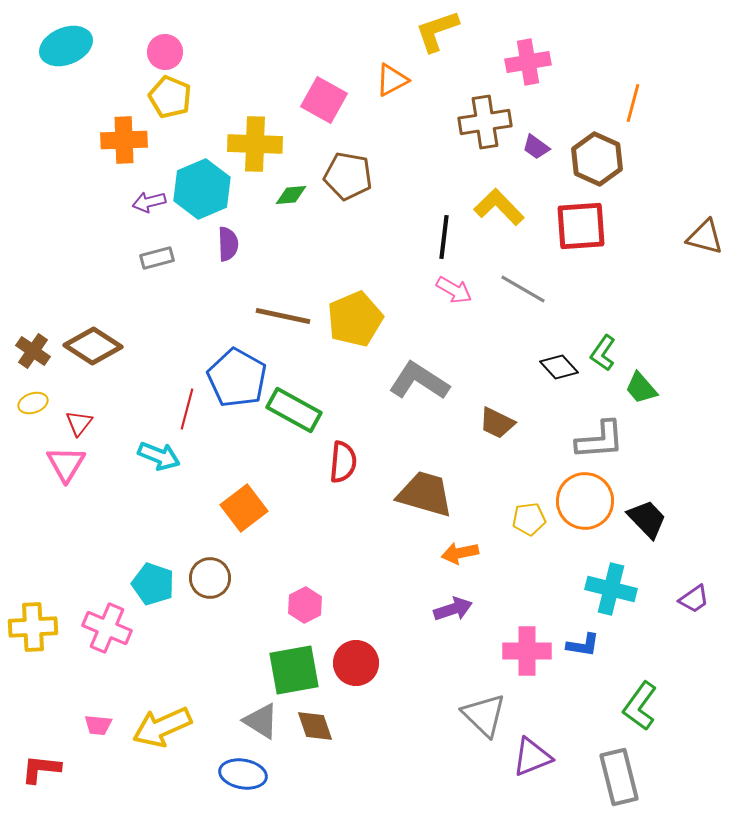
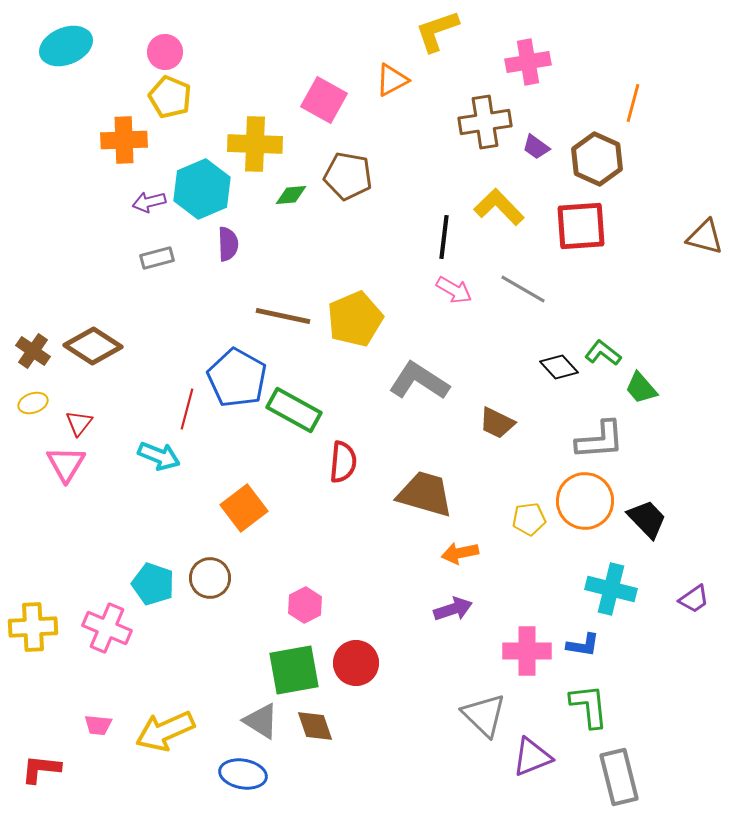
green L-shape at (603, 353): rotated 93 degrees clockwise
green L-shape at (640, 706): moved 51 px left; rotated 138 degrees clockwise
yellow arrow at (162, 727): moved 3 px right, 4 px down
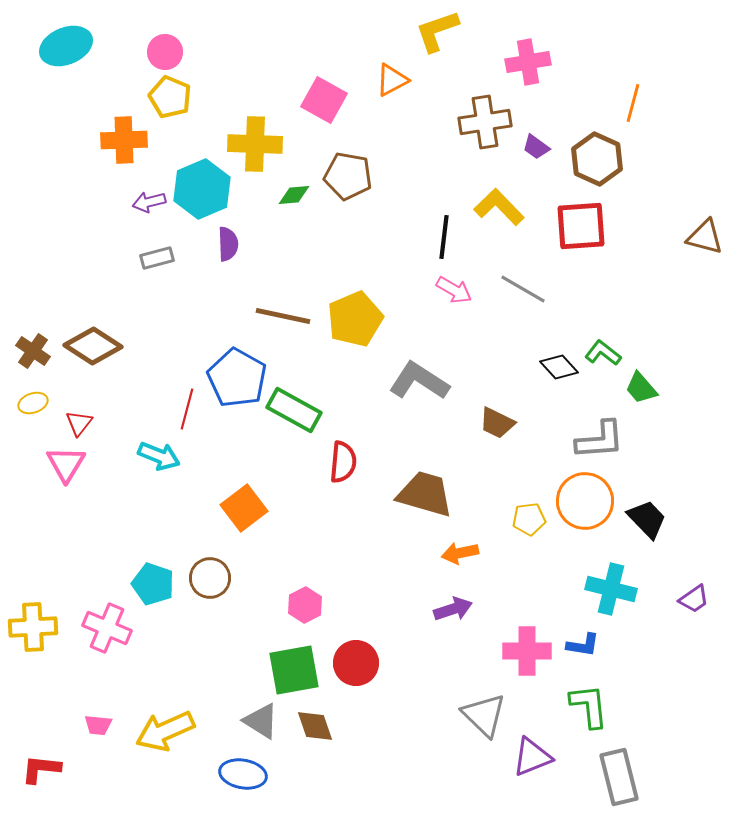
green diamond at (291, 195): moved 3 px right
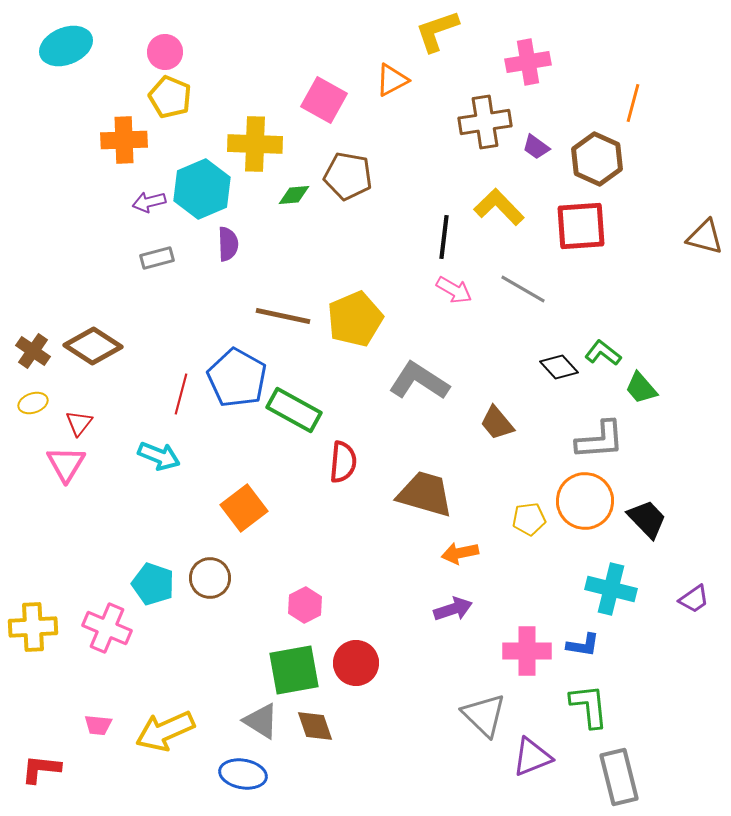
red line at (187, 409): moved 6 px left, 15 px up
brown trapezoid at (497, 423): rotated 24 degrees clockwise
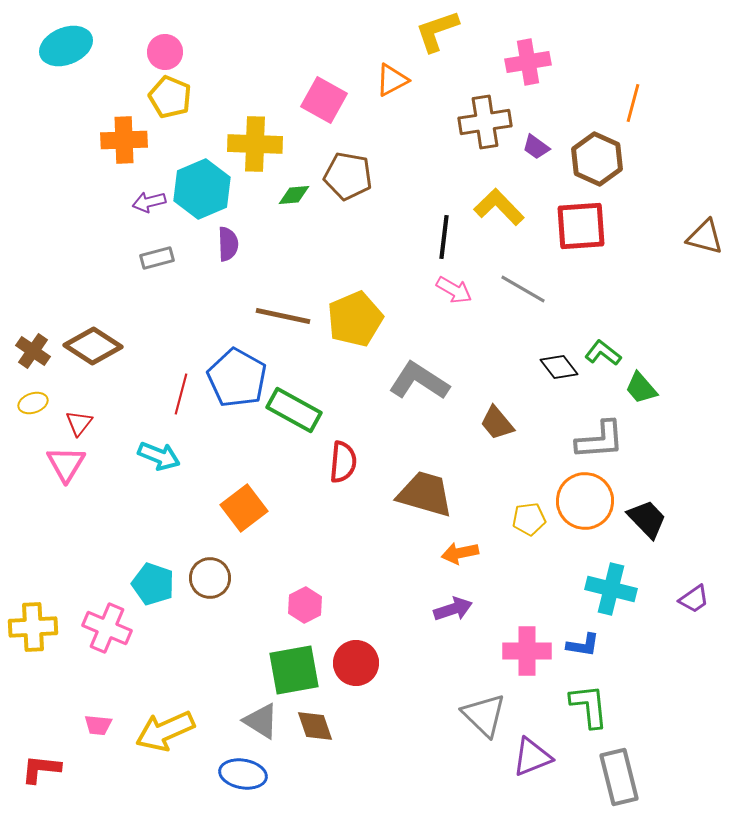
black diamond at (559, 367): rotated 6 degrees clockwise
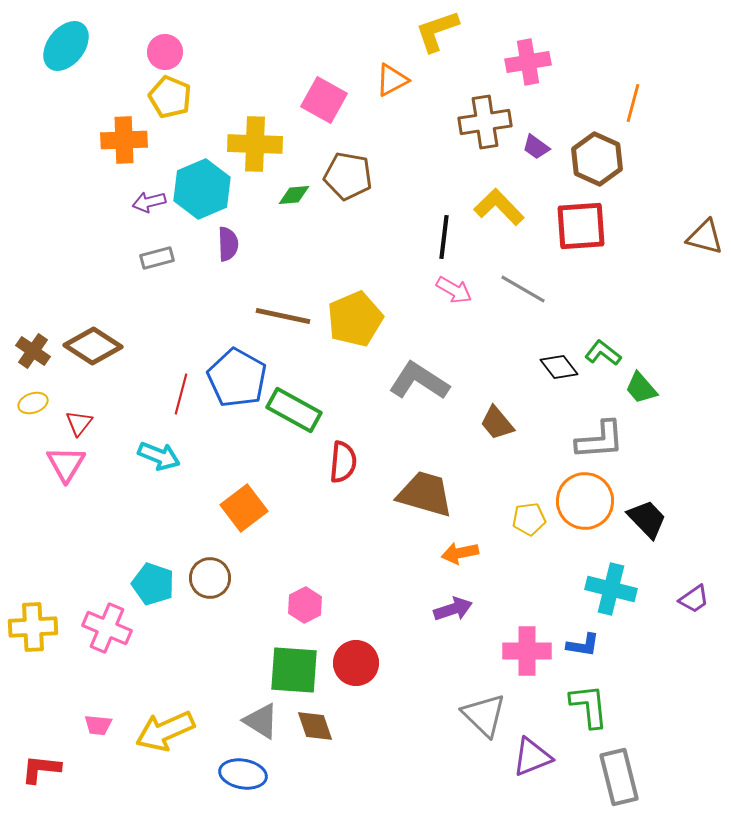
cyan ellipse at (66, 46): rotated 30 degrees counterclockwise
green square at (294, 670): rotated 14 degrees clockwise
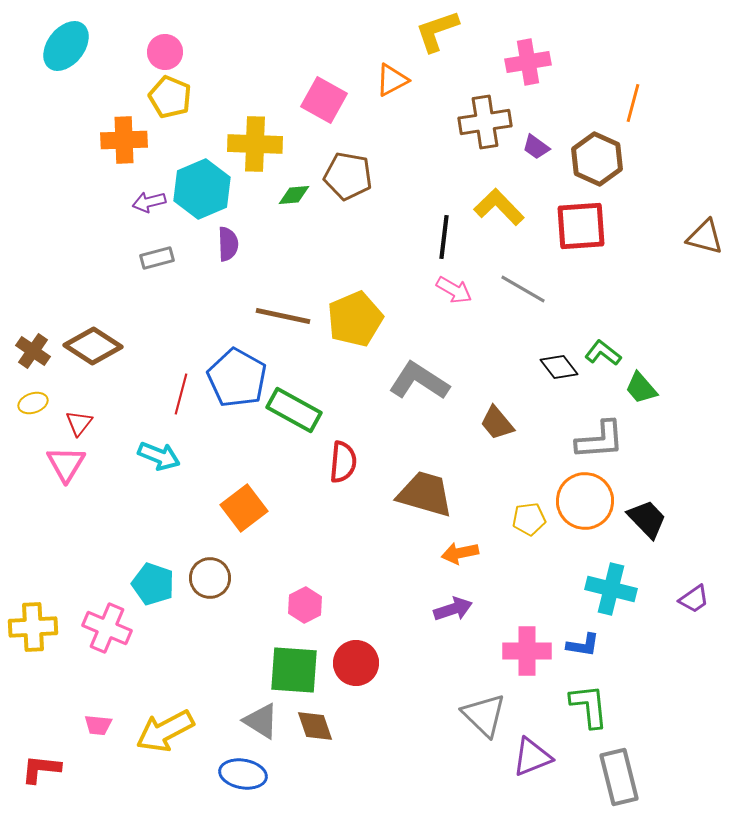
yellow arrow at (165, 731): rotated 4 degrees counterclockwise
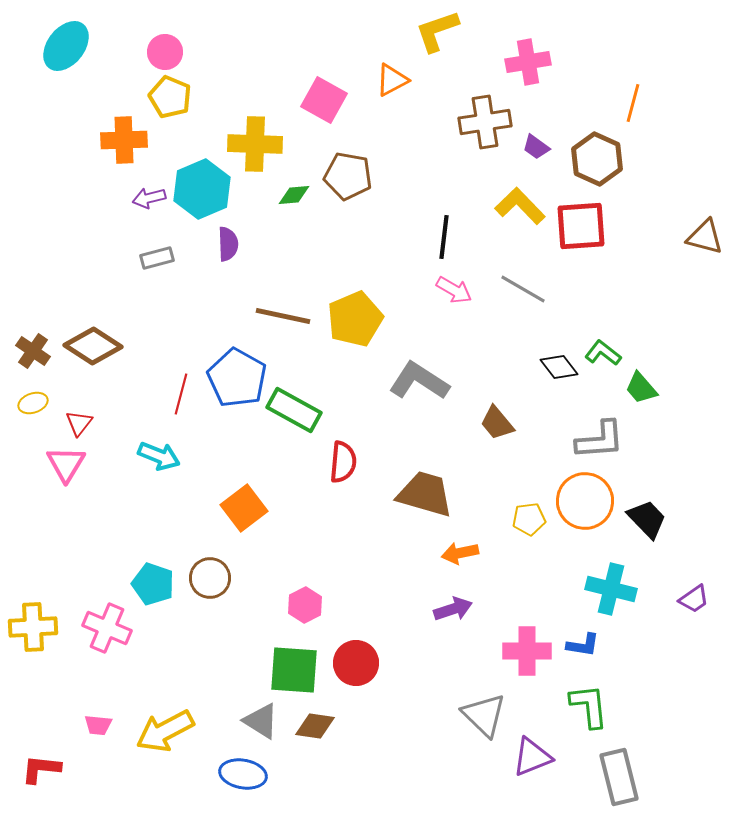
purple arrow at (149, 202): moved 4 px up
yellow L-shape at (499, 207): moved 21 px right, 1 px up
brown diamond at (315, 726): rotated 63 degrees counterclockwise
